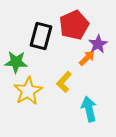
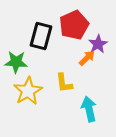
yellow L-shape: moved 1 px down; rotated 50 degrees counterclockwise
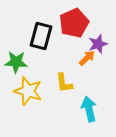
red pentagon: moved 2 px up
purple star: rotated 12 degrees clockwise
yellow star: rotated 24 degrees counterclockwise
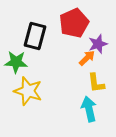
black rectangle: moved 6 px left
yellow L-shape: moved 32 px right
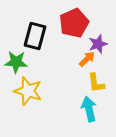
orange arrow: moved 1 px down
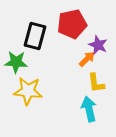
red pentagon: moved 2 px left, 1 px down; rotated 12 degrees clockwise
purple star: moved 1 px down; rotated 30 degrees counterclockwise
yellow star: rotated 12 degrees counterclockwise
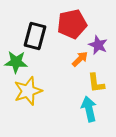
orange arrow: moved 7 px left
yellow star: rotated 24 degrees counterclockwise
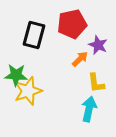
black rectangle: moved 1 px left, 1 px up
green star: moved 13 px down
cyan arrow: rotated 25 degrees clockwise
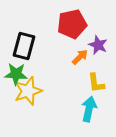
black rectangle: moved 10 px left, 11 px down
orange arrow: moved 2 px up
green star: moved 1 px up
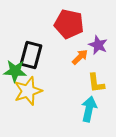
red pentagon: moved 3 px left; rotated 24 degrees clockwise
black rectangle: moved 7 px right, 9 px down
green star: moved 1 px left, 3 px up
